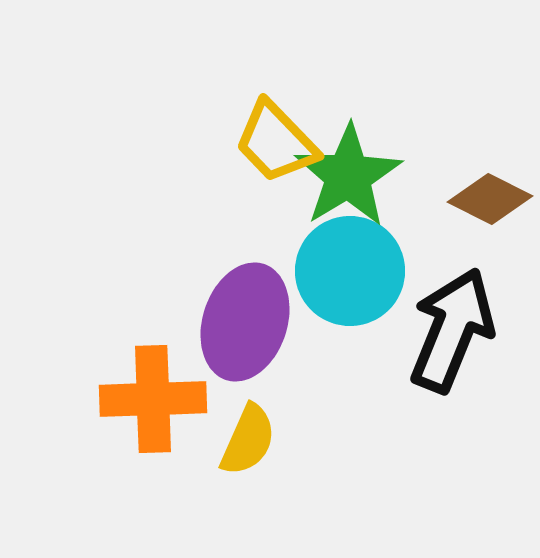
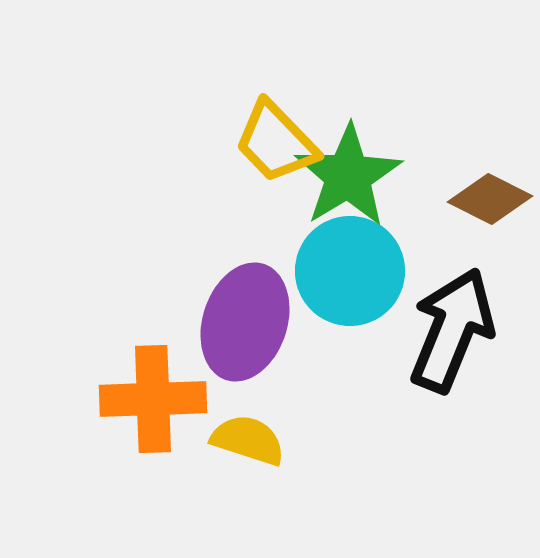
yellow semicircle: rotated 96 degrees counterclockwise
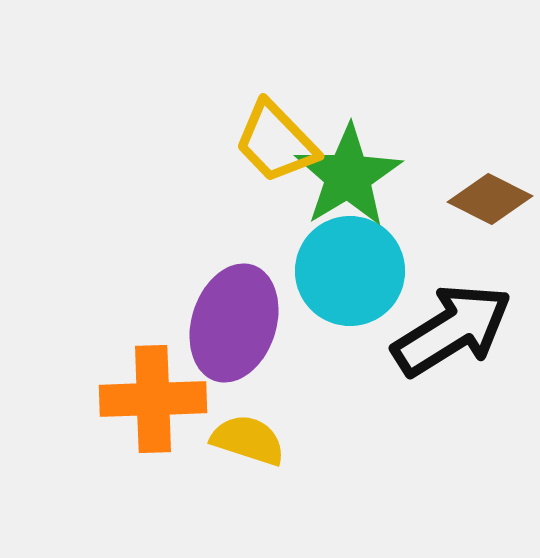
purple ellipse: moved 11 px left, 1 px down
black arrow: rotated 36 degrees clockwise
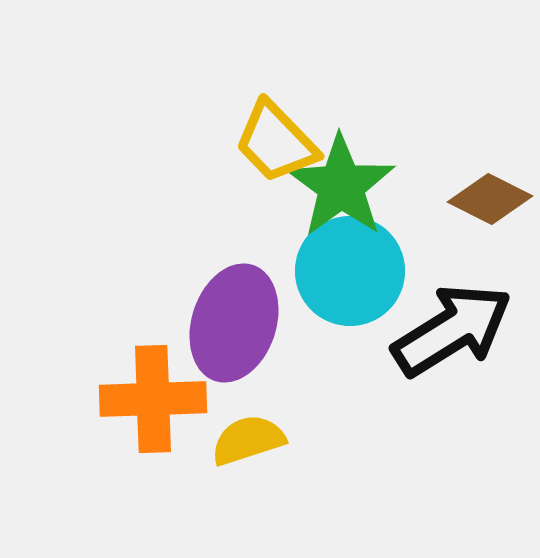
green star: moved 7 px left, 10 px down; rotated 5 degrees counterclockwise
yellow semicircle: rotated 36 degrees counterclockwise
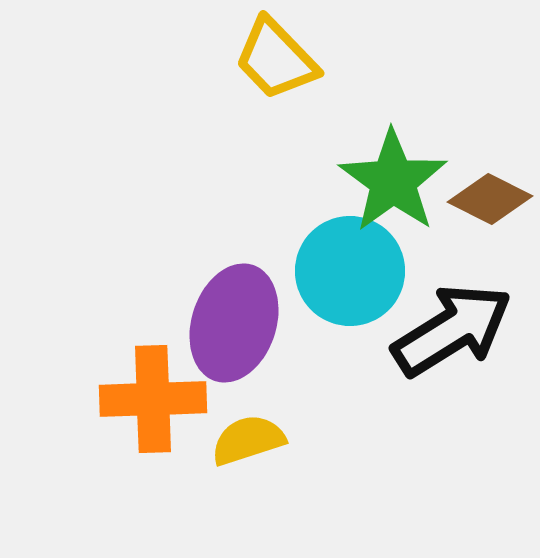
yellow trapezoid: moved 83 px up
green star: moved 52 px right, 5 px up
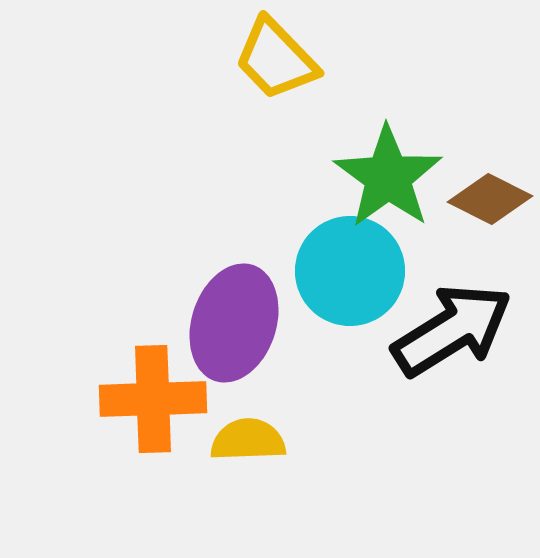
green star: moved 5 px left, 4 px up
yellow semicircle: rotated 16 degrees clockwise
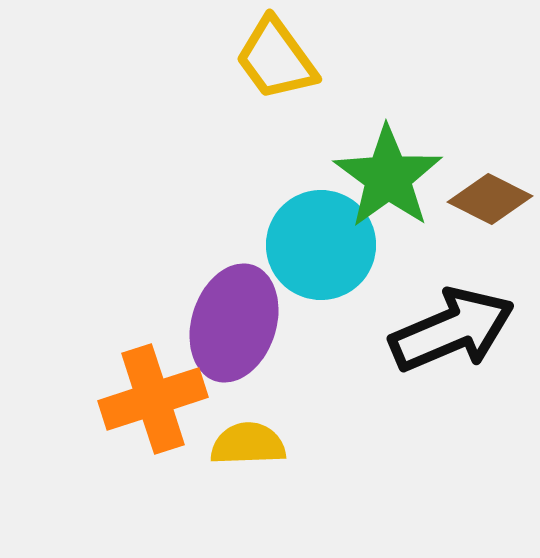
yellow trapezoid: rotated 8 degrees clockwise
cyan circle: moved 29 px left, 26 px up
black arrow: rotated 9 degrees clockwise
orange cross: rotated 16 degrees counterclockwise
yellow semicircle: moved 4 px down
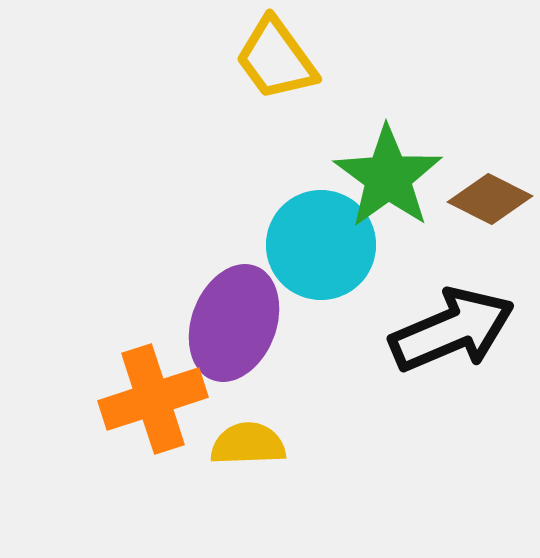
purple ellipse: rotated 3 degrees clockwise
